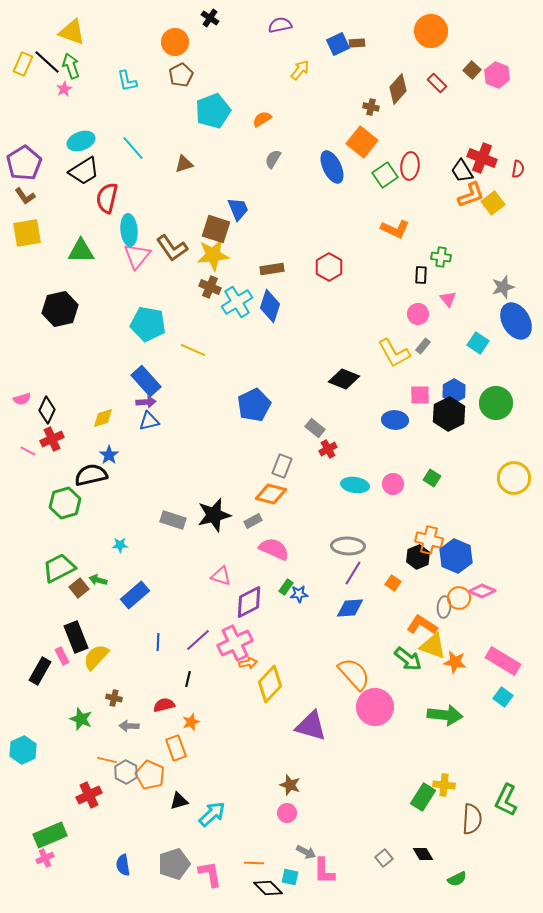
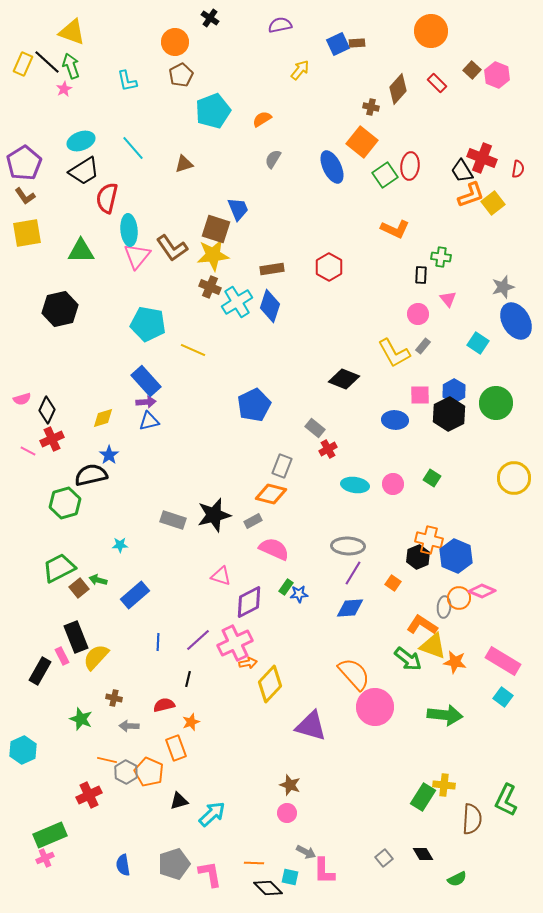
orange pentagon at (150, 775): moved 1 px left, 3 px up
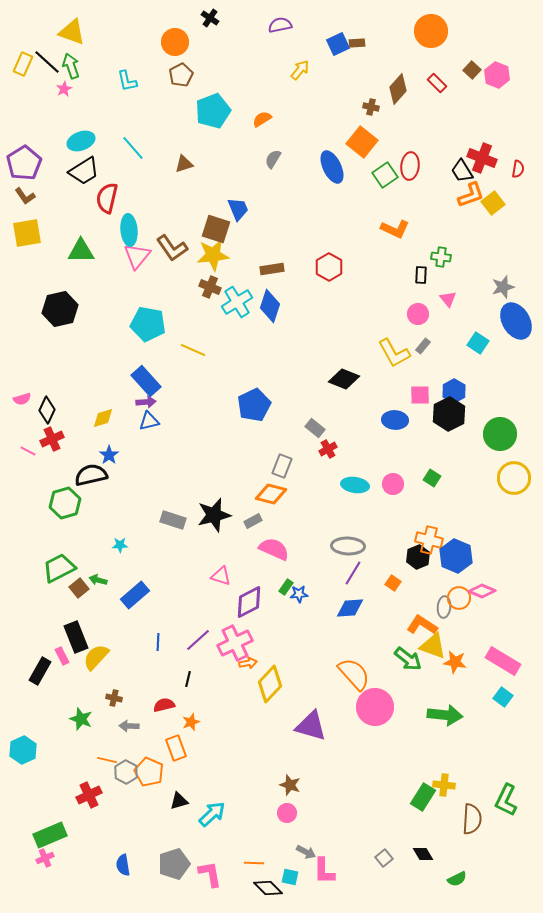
green circle at (496, 403): moved 4 px right, 31 px down
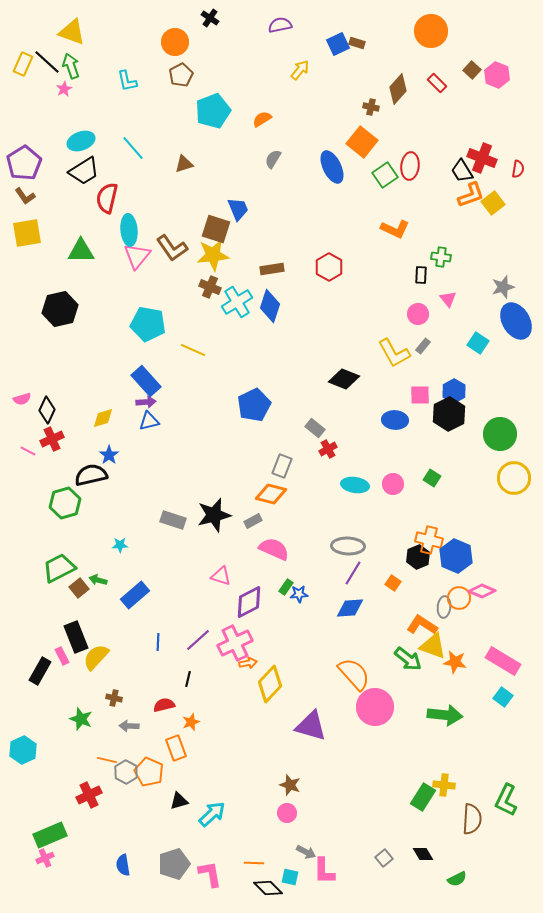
brown rectangle at (357, 43): rotated 21 degrees clockwise
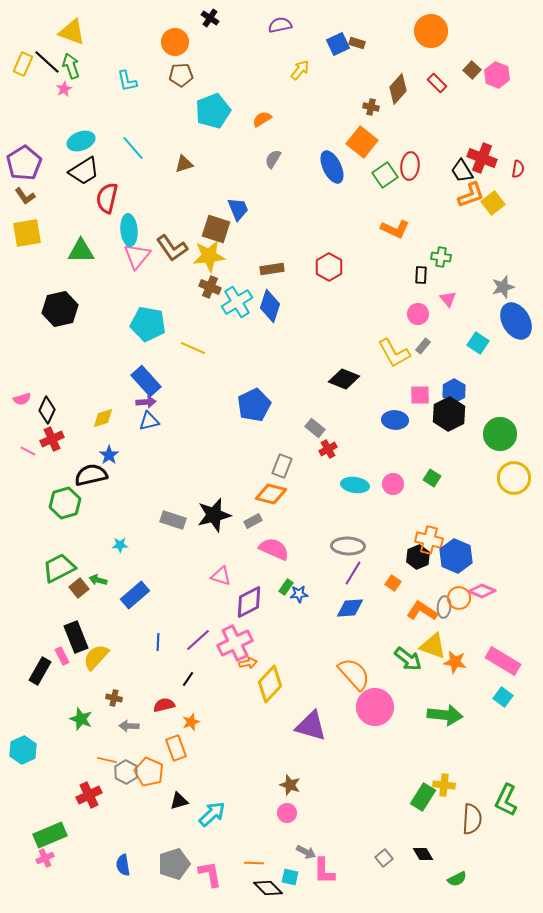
brown pentagon at (181, 75): rotated 25 degrees clockwise
yellow star at (213, 255): moved 4 px left, 1 px down
yellow line at (193, 350): moved 2 px up
orange L-shape at (422, 625): moved 14 px up
black line at (188, 679): rotated 21 degrees clockwise
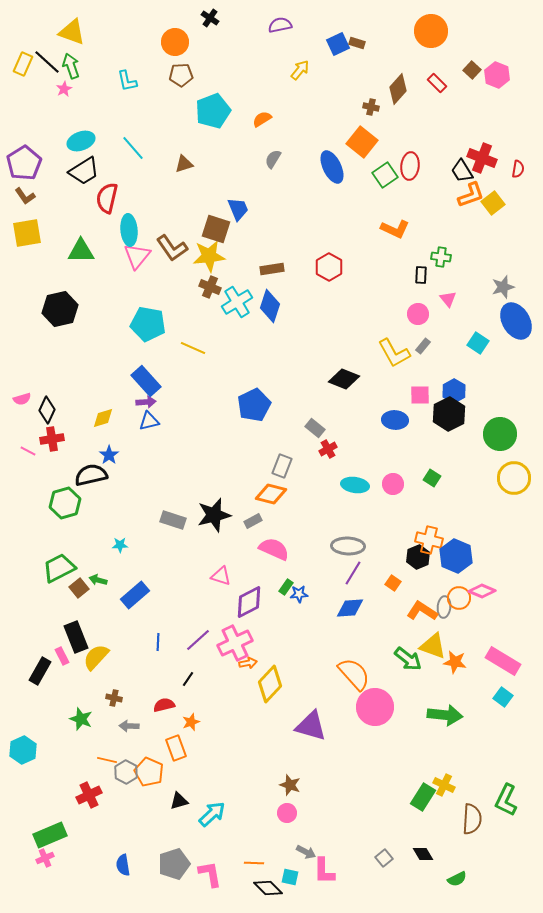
red cross at (52, 439): rotated 15 degrees clockwise
yellow cross at (444, 785): rotated 20 degrees clockwise
